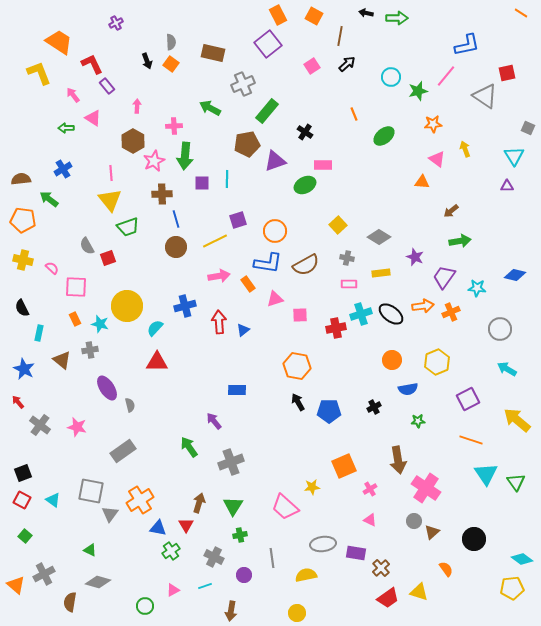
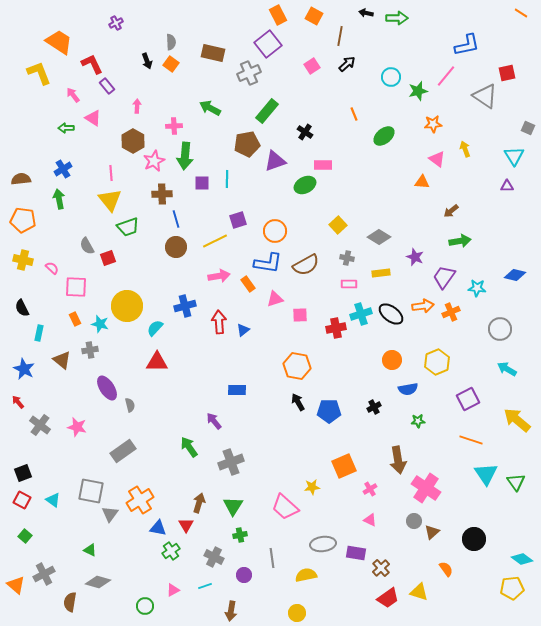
gray cross at (243, 84): moved 6 px right, 11 px up
green arrow at (49, 199): moved 10 px right; rotated 42 degrees clockwise
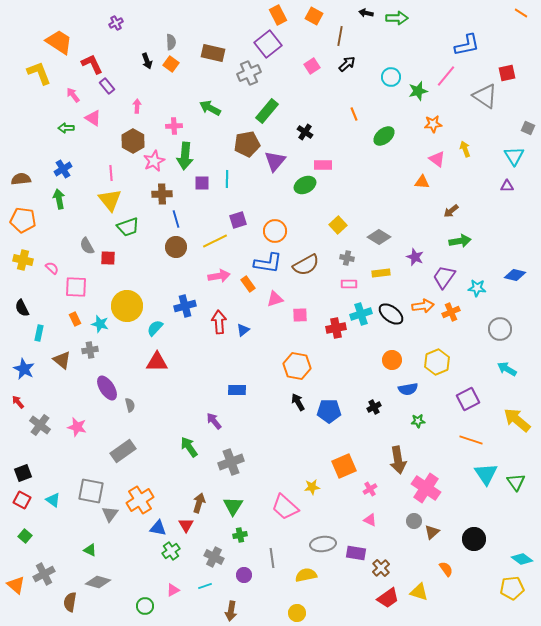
purple triangle at (275, 161): rotated 30 degrees counterclockwise
red square at (108, 258): rotated 21 degrees clockwise
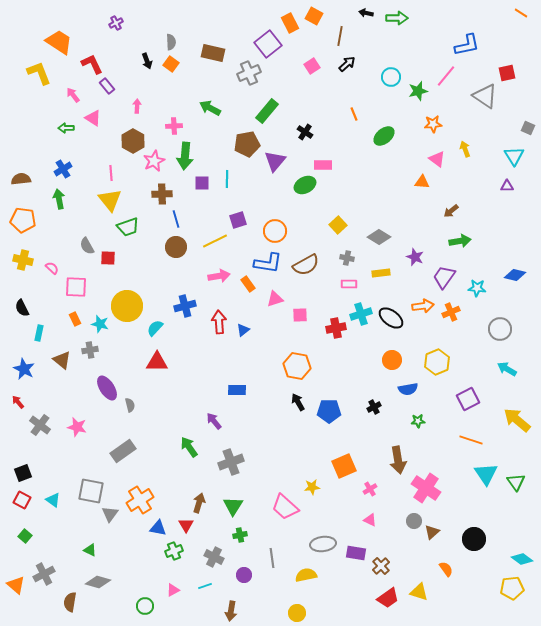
orange rectangle at (278, 15): moved 12 px right, 8 px down
black ellipse at (391, 314): moved 4 px down
green cross at (171, 551): moved 3 px right; rotated 12 degrees clockwise
brown cross at (381, 568): moved 2 px up
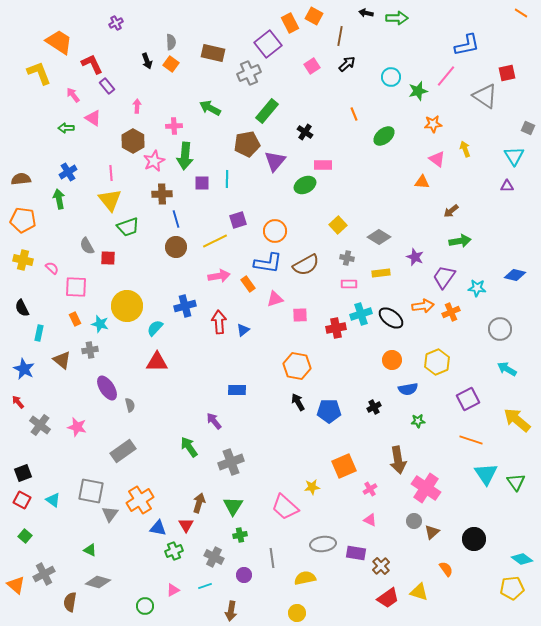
blue cross at (63, 169): moved 5 px right, 3 px down
yellow semicircle at (306, 575): moved 1 px left, 3 px down
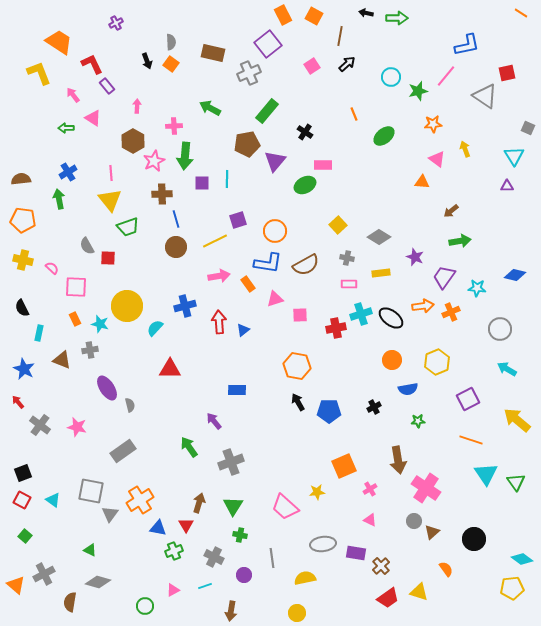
orange rectangle at (290, 23): moved 7 px left, 8 px up
brown triangle at (62, 360): rotated 18 degrees counterclockwise
red triangle at (157, 362): moved 13 px right, 7 px down
yellow star at (312, 487): moved 5 px right, 5 px down
green cross at (240, 535): rotated 24 degrees clockwise
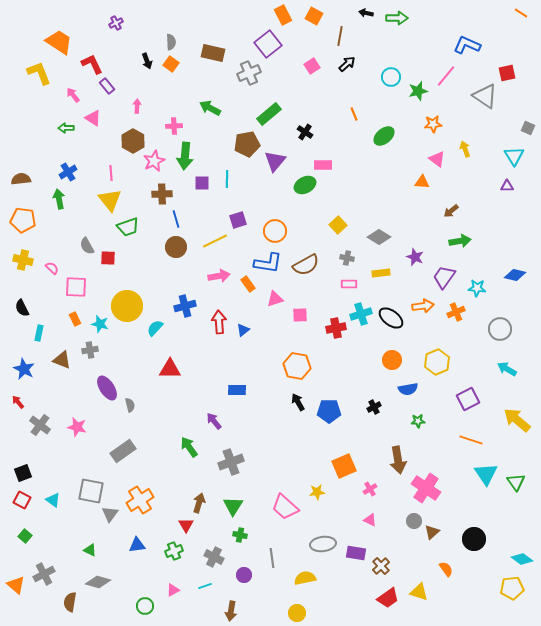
blue L-shape at (467, 45): rotated 144 degrees counterclockwise
green rectangle at (267, 111): moved 2 px right, 3 px down; rotated 10 degrees clockwise
orange cross at (451, 312): moved 5 px right
blue triangle at (158, 528): moved 21 px left, 17 px down; rotated 18 degrees counterclockwise
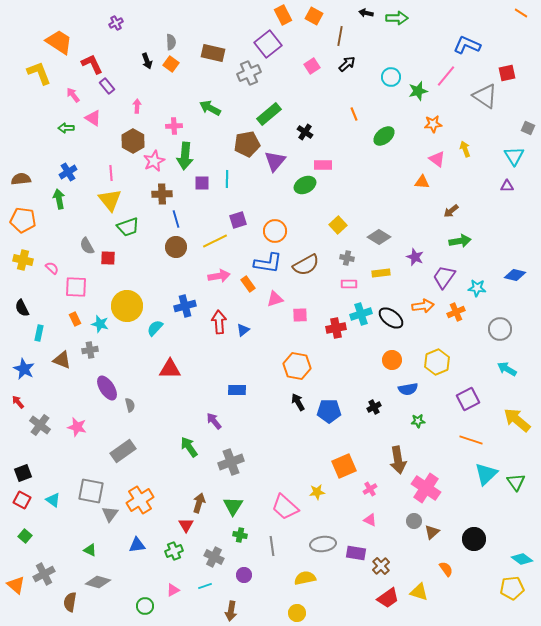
cyan triangle at (486, 474): rotated 20 degrees clockwise
gray line at (272, 558): moved 12 px up
